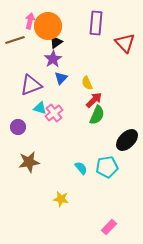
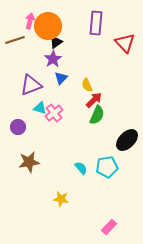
yellow semicircle: moved 2 px down
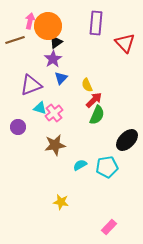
brown star: moved 26 px right, 17 px up
cyan semicircle: moved 1 px left, 3 px up; rotated 80 degrees counterclockwise
yellow star: moved 3 px down
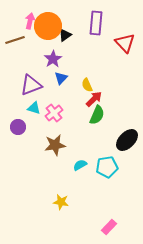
black triangle: moved 9 px right, 7 px up
red arrow: moved 1 px up
cyan triangle: moved 6 px left
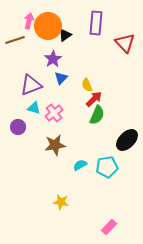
pink arrow: moved 1 px left
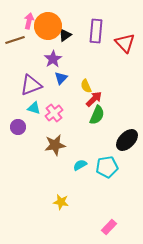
purple rectangle: moved 8 px down
yellow semicircle: moved 1 px left, 1 px down
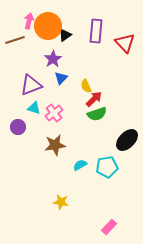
green semicircle: moved 1 px up; rotated 48 degrees clockwise
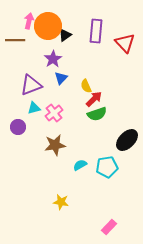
brown line: rotated 18 degrees clockwise
cyan triangle: rotated 32 degrees counterclockwise
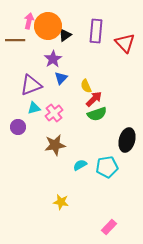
black ellipse: rotated 30 degrees counterclockwise
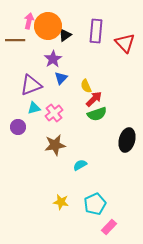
cyan pentagon: moved 12 px left, 37 px down; rotated 15 degrees counterclockwise
